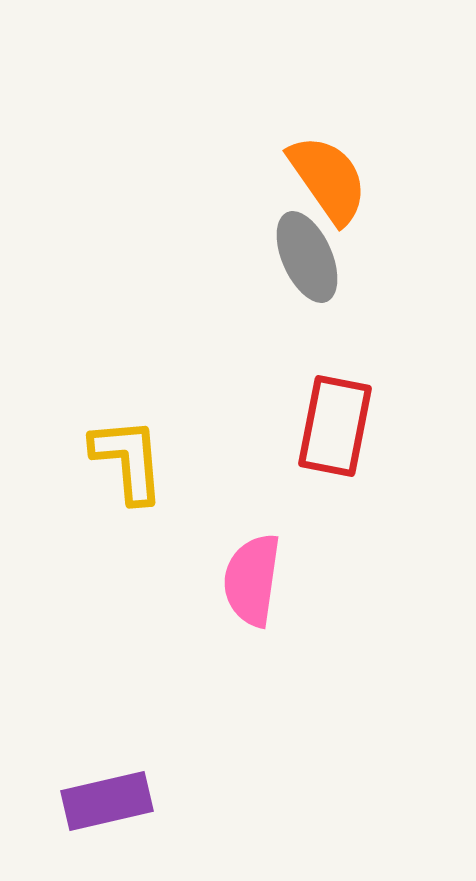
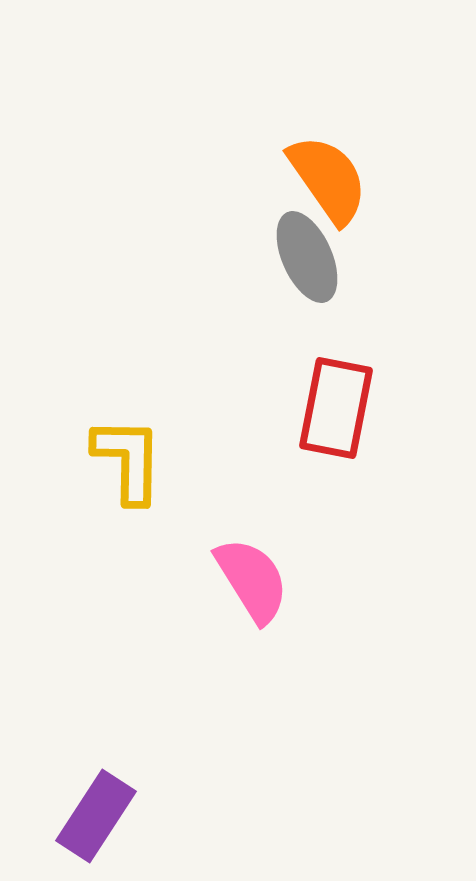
red rectangle: moved 1 px right, 18 px up
yellow L-shape: rotated 6 degrees clockwise
pink semicircle: rotated 140 degrees clockwise
purple rectangle: moved 11 px left, 15 px down; rotated 44 degrees counterclockwise
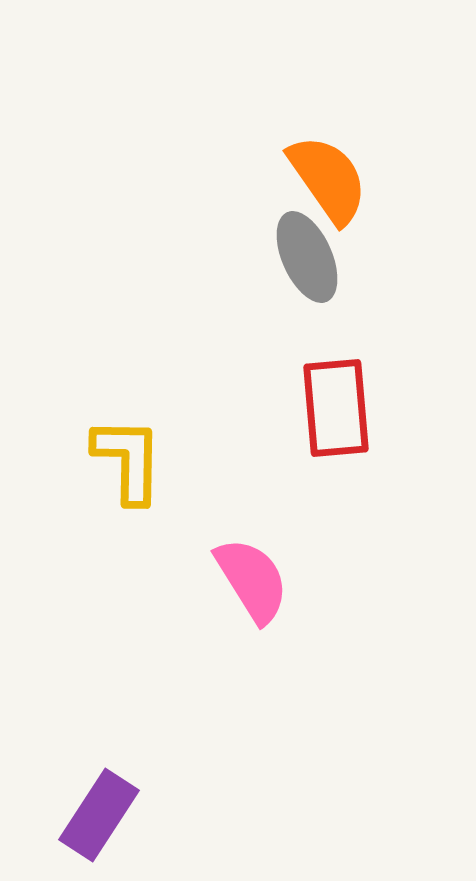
red rectangle: rotated 16 degrees counterclockwise
purple rectangle: moved 3 px right, 1 px up
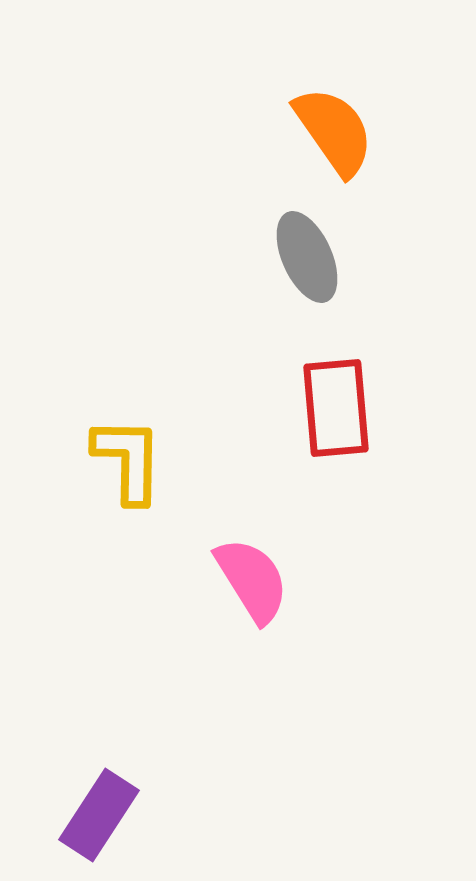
orange semicircle: moved 6 px right, 48 px up
